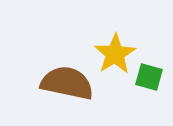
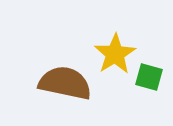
brown semicircle: moved 2 px left
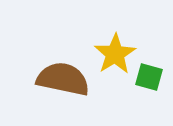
brown semicircle: moved 2 px left, 4 px up
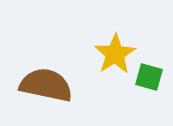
brown semicircle: moved 17 px left, 6 px down
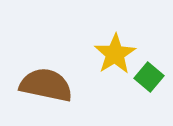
green square: rotated 24 degrees clockwise
